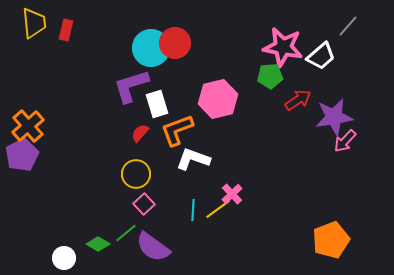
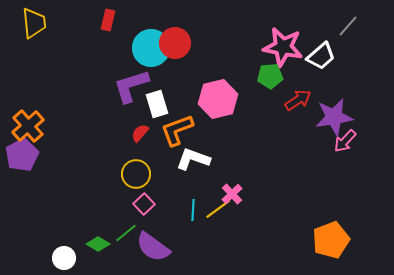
red rectangle: moved 42 px right, 10 px up
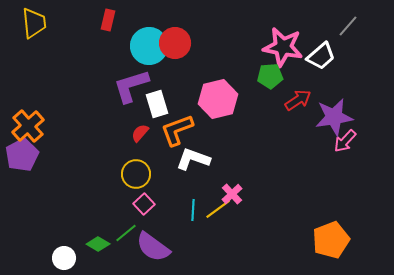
cyan circle: moved 2 px left, 2 px up
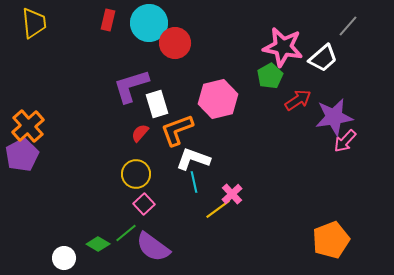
cyan circle: moved 23 px up
white trapezoid: moved 2 px right, 2 px down
green pentagon: rotated 25 degrees counterclockwise
cyan line: moved 1 px right, 28 px up; rotated 15 degrees counterclockwise
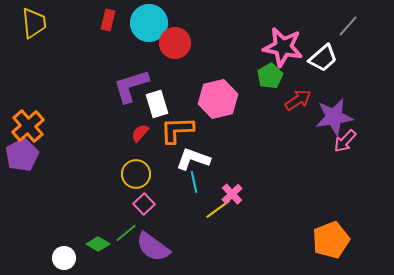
orange L-shape: rotated 18 degrees clockwise
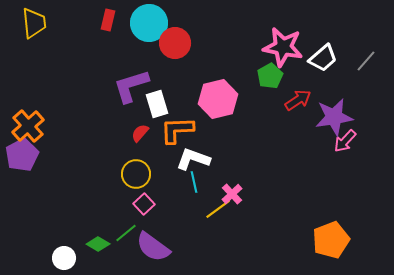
gray line: moved 18 px right, 35 px down
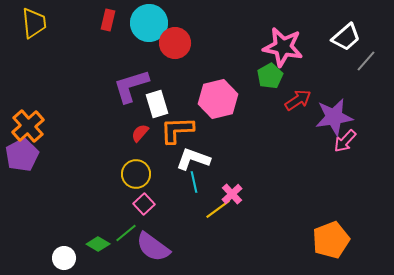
white trapezoid: moved 23 px right, 21 px up
